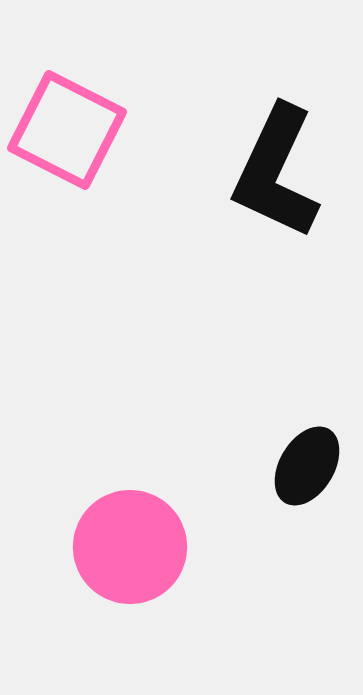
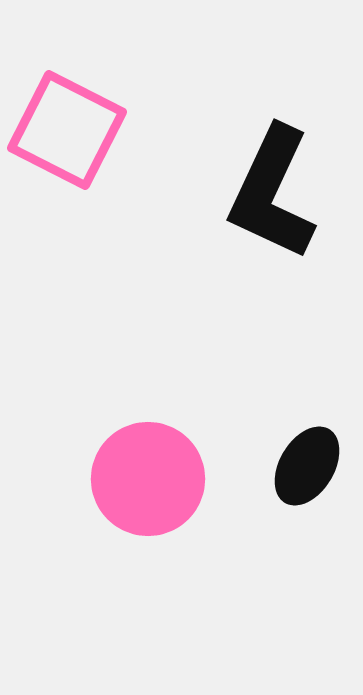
black L-shape: moved 4 px left, 21 px down
pink circle: moved 18 px right, 68 px up
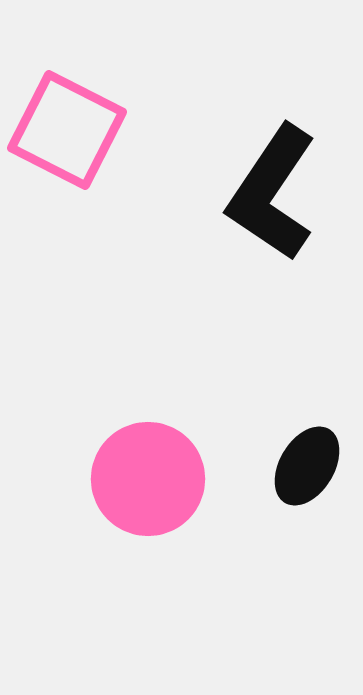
black L-shape: rotated 9 degrees clockwise
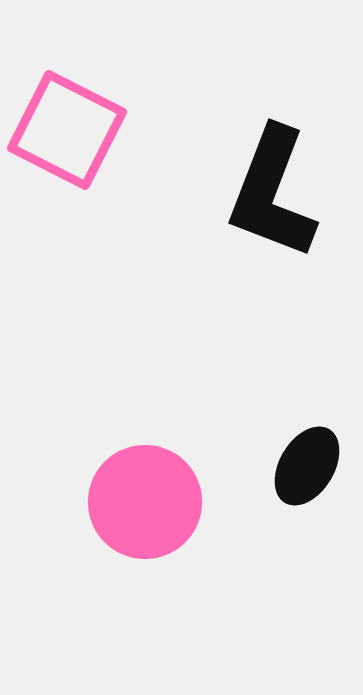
black L-shape: rotated 13 degrees counterclockwise
pink circle: moved 3 px left, 23 px down
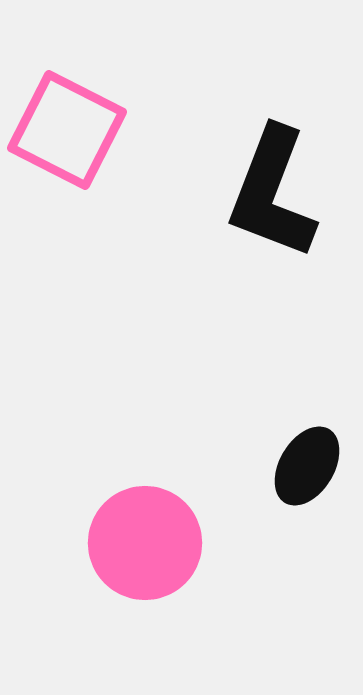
pink circle: moved 41 px down
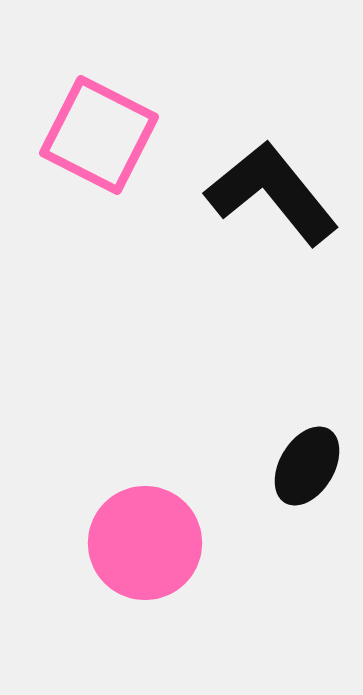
pink square: moved 32 px right, 5 px down
black L-shape: rotated 120 degrees clockwise
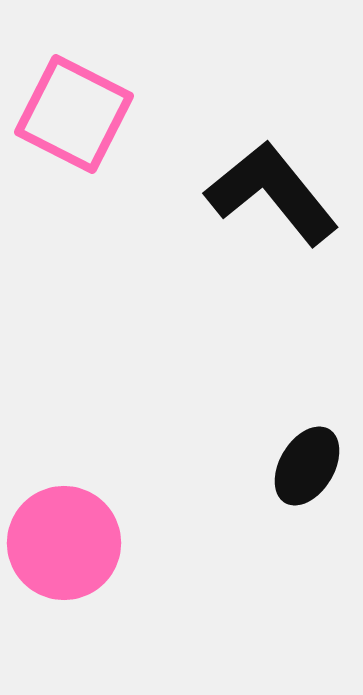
pink square: moved 25 px left, 21 px up
pink circle: moved 81 px left
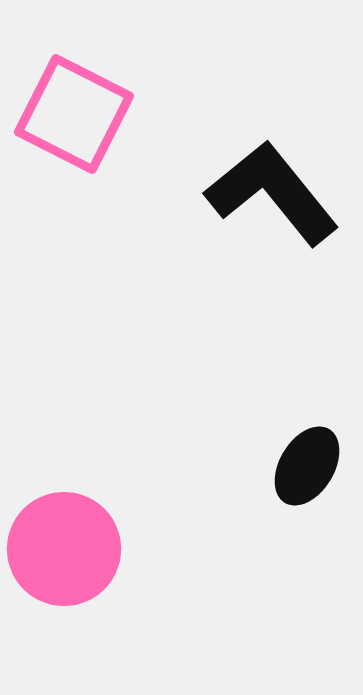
pink circle: moved 6 px down
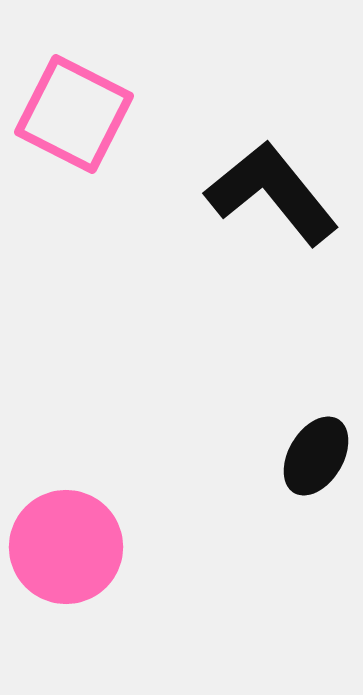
black ellipse: moved 9 px right, 10 px up
pink circle: moved 2 px right, 2 px up
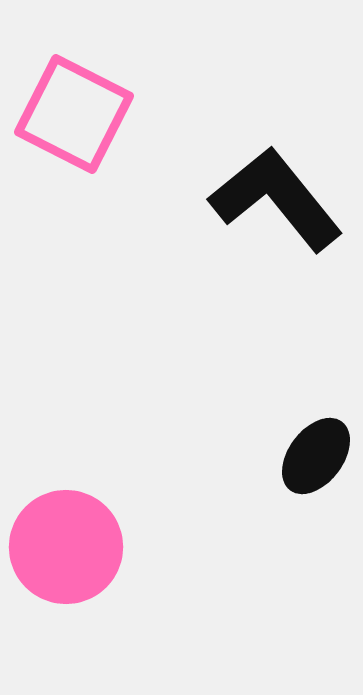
black L-shape: moved 4 px right, 6 px down
black ellipse: rotated 6 degrees clockwise
